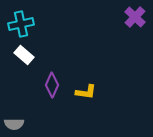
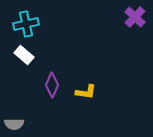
cyan cross: moved 5 px right
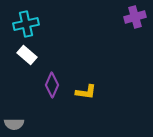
purple cross: rotated 30 degrees clockwise
white rectangle: moved 3 px right
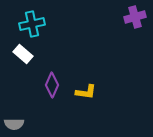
cyan cross: moved 6 px right
white rectangle: moved 4 px left, 1 px up
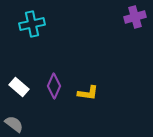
white rectangle: moved 4 px left, 33 px down
purple diamond: moved 2 px right, 1 px down
yellow L-shape: moved 2 px right, 1 px down
gray semicircle: rotated 144 degrees counterclockwise
